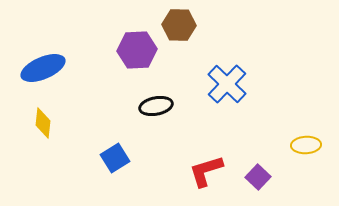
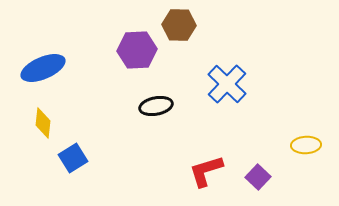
blue square: moved 42 px left
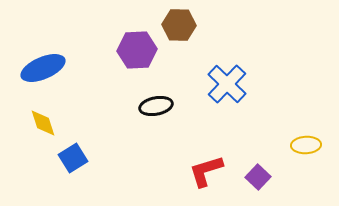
yellow diamond: rotated 24 degrees counterclockwise
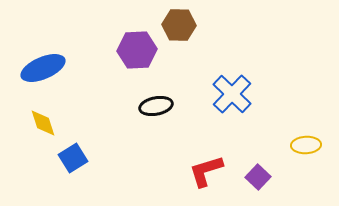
blue cross: moved 5 px right, 10 px down
